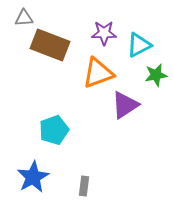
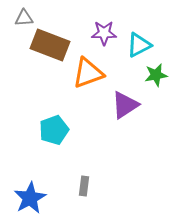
orange triangle: moved 10 px left
blue star: moved 3 px left, 21 px down
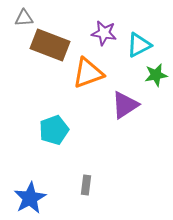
purple star: rotated 10 degrees clockwise
gray rectangle: moved 2 px right, 1 px up
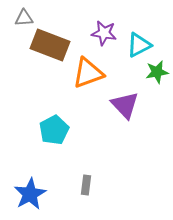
green star: moved 1 px right, 3 px up
purple triangle: rotated 40 degrees counterclockwise
cyan pentagon: rotated 8 degrees counterclockwise
blue star: moved 4 px up
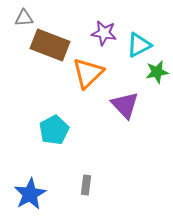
orange triangle: rotated 24 degrees counterclockwise
